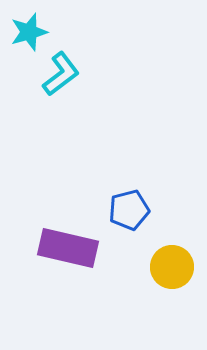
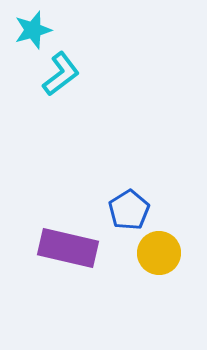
cyan star: moved 4 px right, 2 px up
blue pentagon: rotated 18 degrees counterclockwise
yellow circle: moved 13 px left, 14 px up
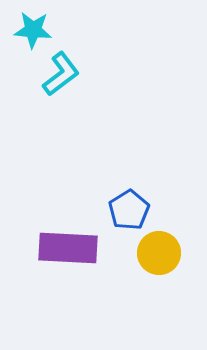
cyan star: rotated 21 degrees clockwise
purple rectangle: rotated 10 degrees counterclockwise
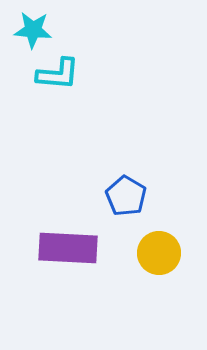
cyan L-shape: moved 3 px left; rotated 42 degrees clockwise
blue pentagon: moved 3 px left, 14 px up; rotated 9 degrees counterclockwise
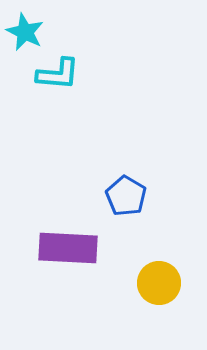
cyan star: moved 8 px left, 2 px down; rotated 21 degrees clockwise
yellow circle: moved 30 px down
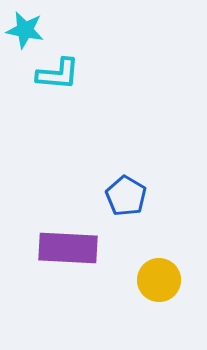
cyan star: moved 2 px up; rotated 15 degrees counterclockwise
yellow circle: moved 3 px up
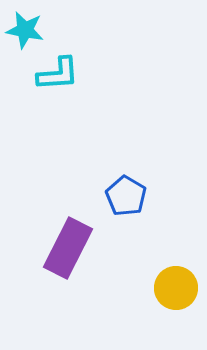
cyan L-shape: rotated 9 degrees counterclockwise
purple rectangle: rotated 66 degrees counterclockwise
yellow circle: moved 17 px right, 8 px down
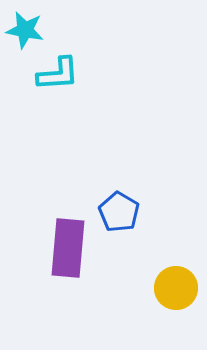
blue pentagon: moved 7 px left, 16 px down
purple rectangle: rotated 22 degrees counterclockwise
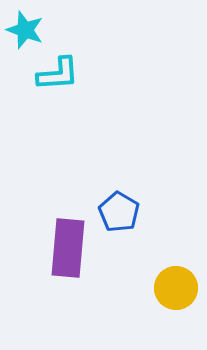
cyan star: rotated 9 degrees clockwise
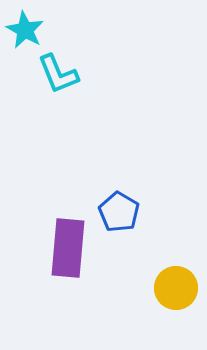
cyan star: rotated 9 degrees clockwise
cyan L-shape: rotated 72 degrees clockwise
